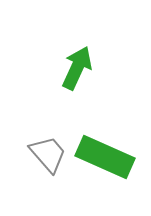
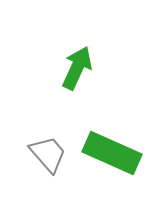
green rectangle: moved 7 px right, 4 px up
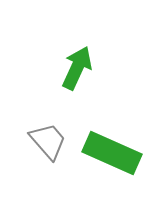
gray trapezoid: moved 13 px up
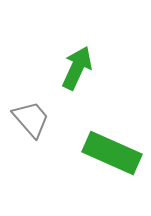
gray trapezoid: moved 17 px left, 22 px up
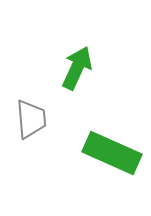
gray trapezoid: rotated 36 degrees clockwise
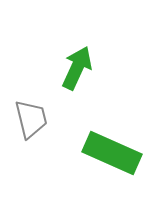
gray trapezoid: rotated 9 degrees counterclockwise
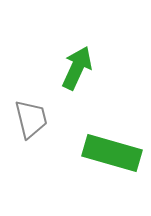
green rectangle: rotated 8 degrees counterclockwise
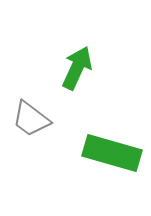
gray trapezoid: rotated 141 degrees clockwise
